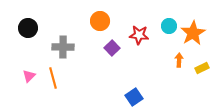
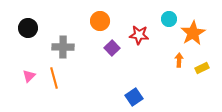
cyan circle: moved 7 px up
orange line: moved 1 px right
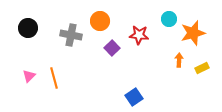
orange star: rotated 15 degrees clockwise
gray cross: moved 8 px right, 12 px up; rotated 10 degrees clockwise
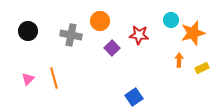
cyan circle: moved 2 px right, 1 px down
black circle: moved 3 px down
pink triangle: moved 1 px left, 3 px down
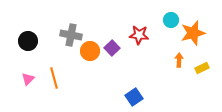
orange circle: moved 10 px left, 30 px down
black circle: moved 10 px down
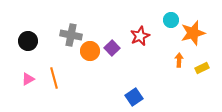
red star: moved 1 px right, 1 px down; rotated 30 degrees counterclockwise
pink triangle: rotated 16 degrees clockwise
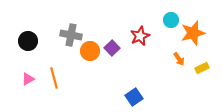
orange arrow: moved 1 px up; rotated 144 degrees clockwise
